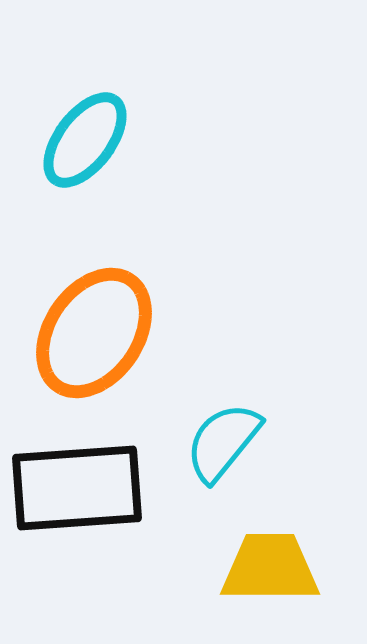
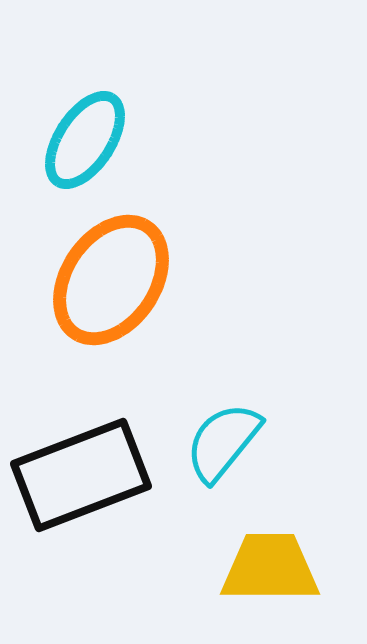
cyan ellipse: rotated 4 degrees counterclockwise
orange ellipse: moved 17 px right, 53 px up
black rectangle: moved 4 px right, 13 px up; rotated 17 degrees counterclockwise
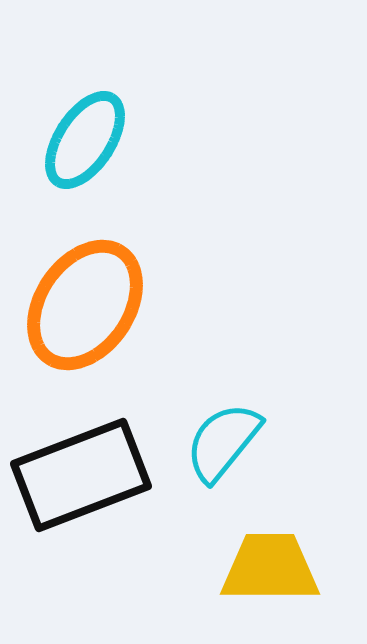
orange ellipse: moved 26 px left, 25 px down
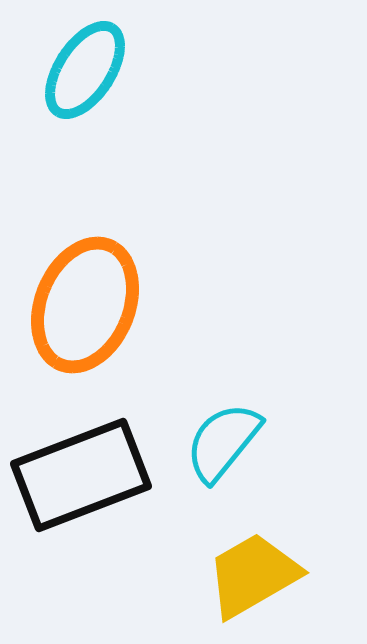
cyan ellipse: moved 70 px up
orange ellipse: rotated 12 degrees counterclockwise
yellow trapezoid: moved 17 px left, 7 px down; rotated 30 degrees counterclockwise
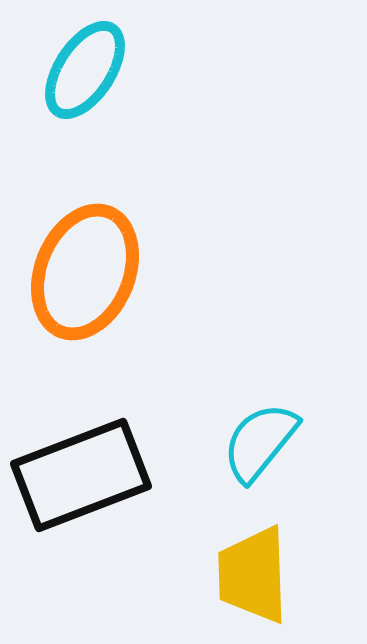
orange ellipse: moved 33 px up
cyan semicircle: moved 37 px right
yellow trapezoid: rotated 62 degrees counterclockwise
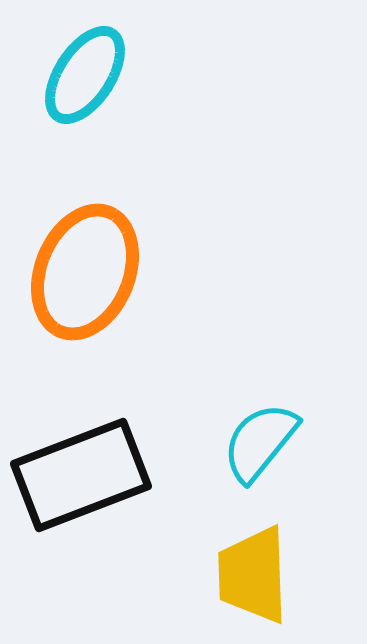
cyan ellipse: moved 5 px down
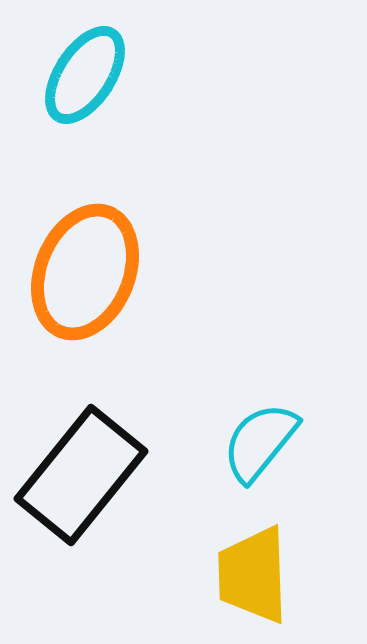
black rectangle: rotated 30 degrees counterclockwise
